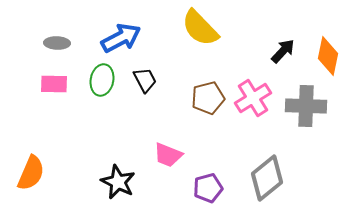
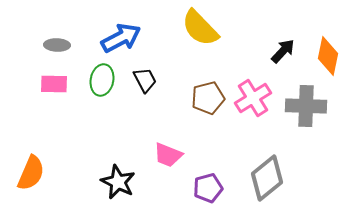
gray ellipse: moved 2 px down
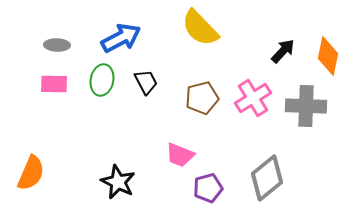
black trapezoid: moved 1 px right, 2 px down
brown pentagon: moved 6 px left
pink trapezoid: moved 12 px right
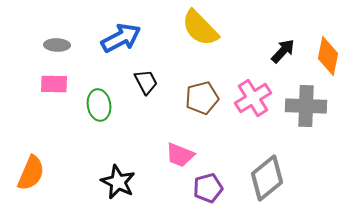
green ellipse: moved 3 px left, 25 px down; rotated 20 degrees counterclockwise
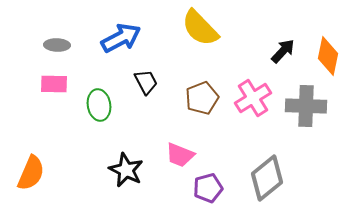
brown pentagon: rotated 8 degrees counterclockwise
black star: moved 8 px right, 12 px up
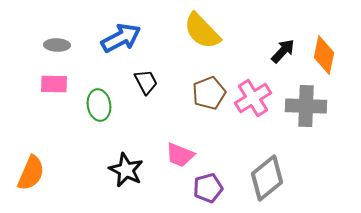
yellow semicircle: moved 2 px right, 3 px down
orange diamond: moved 4 px left, 1 px up
brown pentagon: moved 7 px right, 5 px up
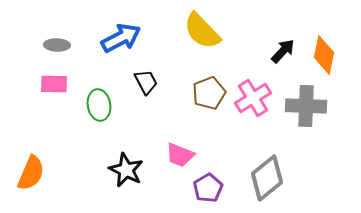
purple pentagon: rotated 16 degrees counterclockwise
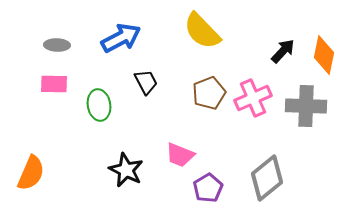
pink cross: rotated 9 degrees clockwise
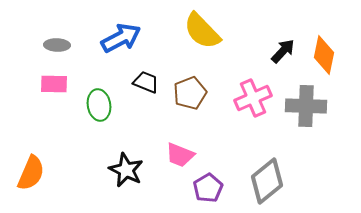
black trapezoid: rotated 40 degrees counterclockwise
brown pentagon: moved 19 px left
gray diamond: moved 3 px down
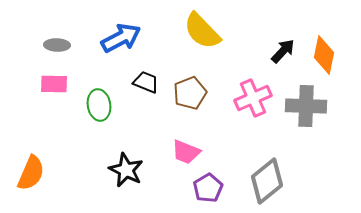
pink trapezoid: moved 6 px right, 3 px up
